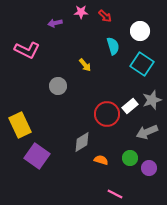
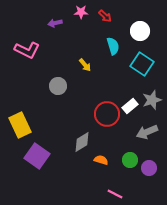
green circle: moved 2 px down
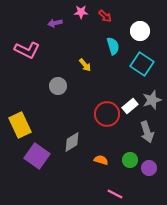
gray arrow: rotated 85 degrees counterclockwise
gray diamond: moved 10 px left
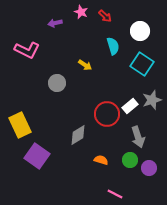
pink star: rotated 24 degrees clockwise
yellow arrow: rotated 16 degrees counterclockwise
gray circle: moved 1 px left, 3 px up
gray arrow: moved 9 px left, 5 px down
gray diamond: moved 6 px right, 7 px up
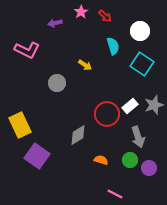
pink star: rotated 16 degrees clockwise
gray star: moved 2 px right, 5 px down
